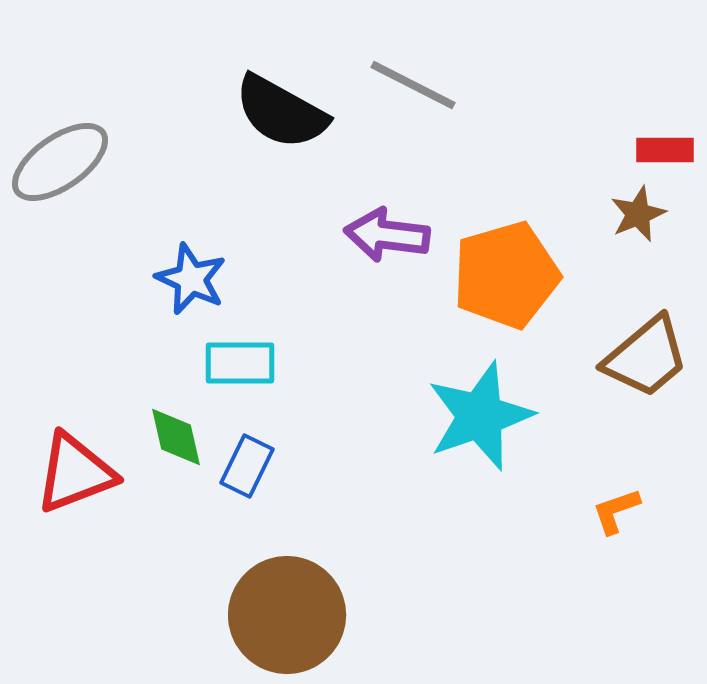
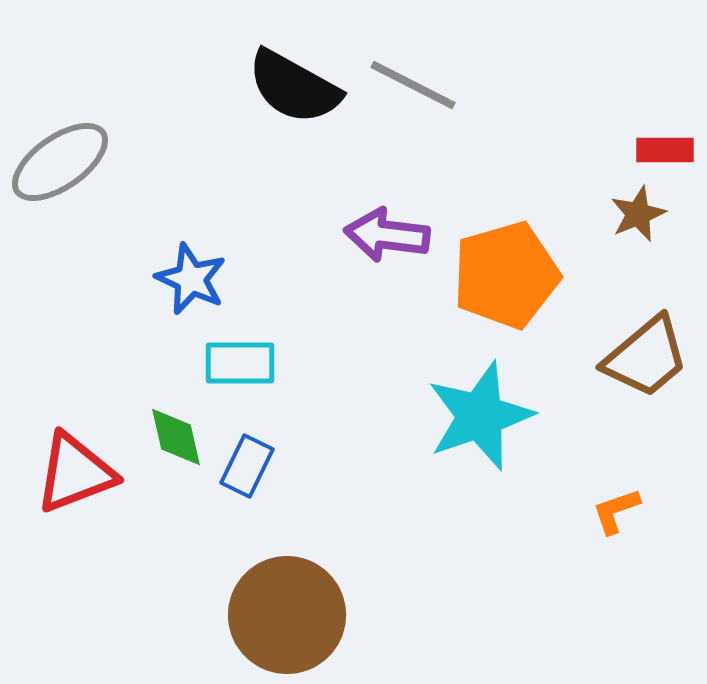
black semicircle: moved 13 px right, 25 px up
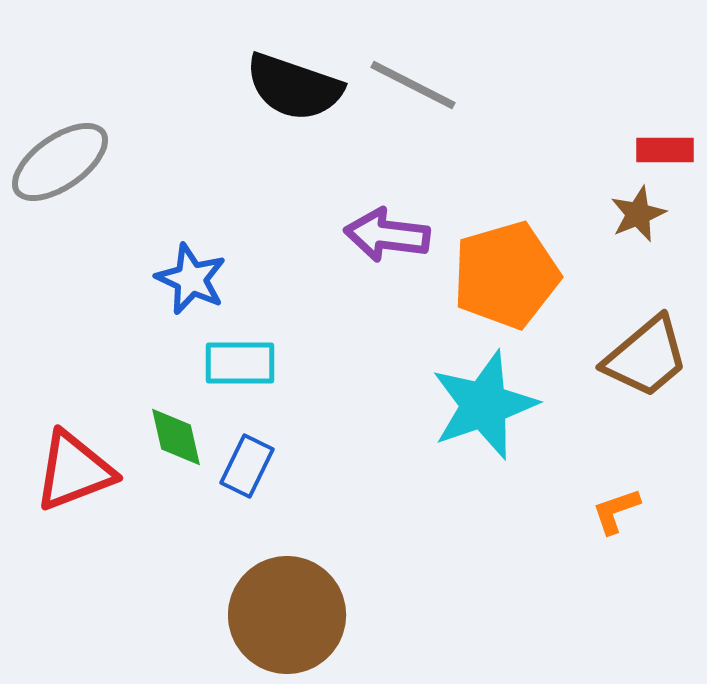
black semicircle: rotated 10 degrees counterclockwise
cyan star: moved 4 px right, 11 px up
red triangle: moved 1 px left, 2 px up
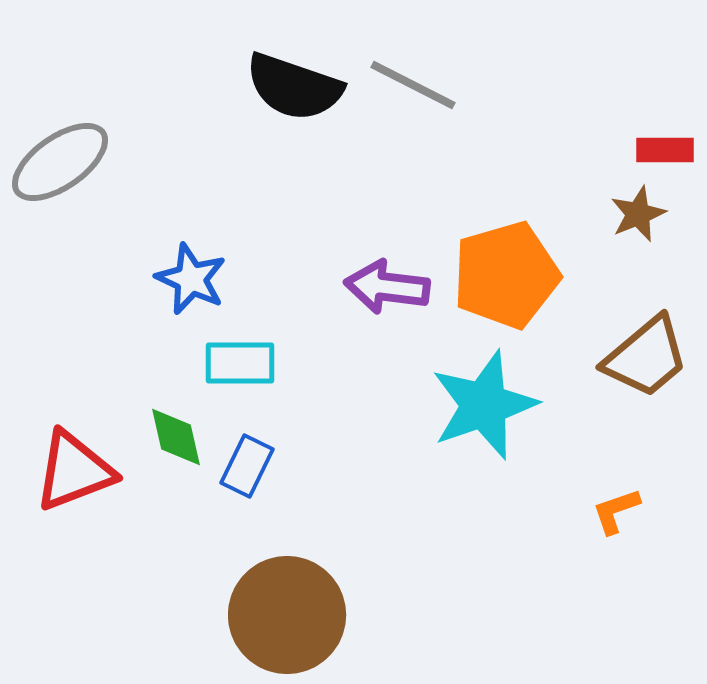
purple arrow: moved 52 px down
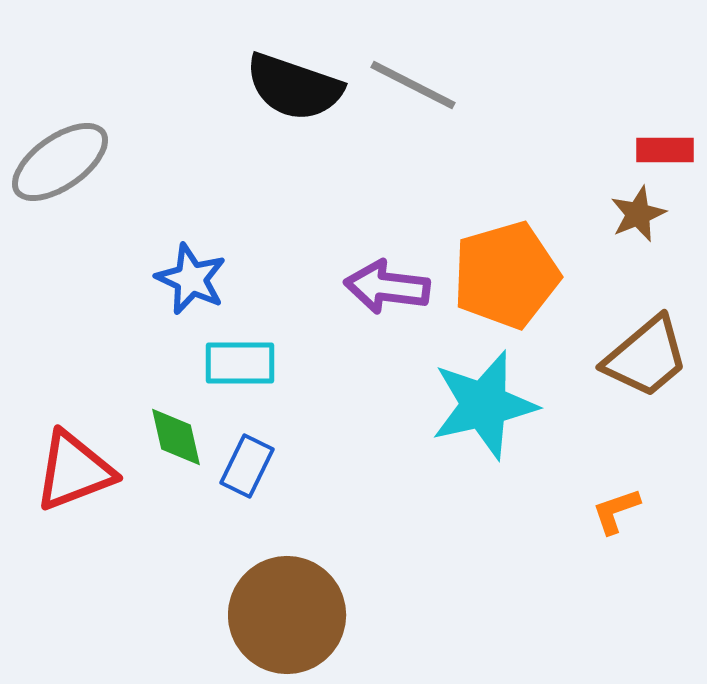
cyan star: rotated 6 degrees clockwise
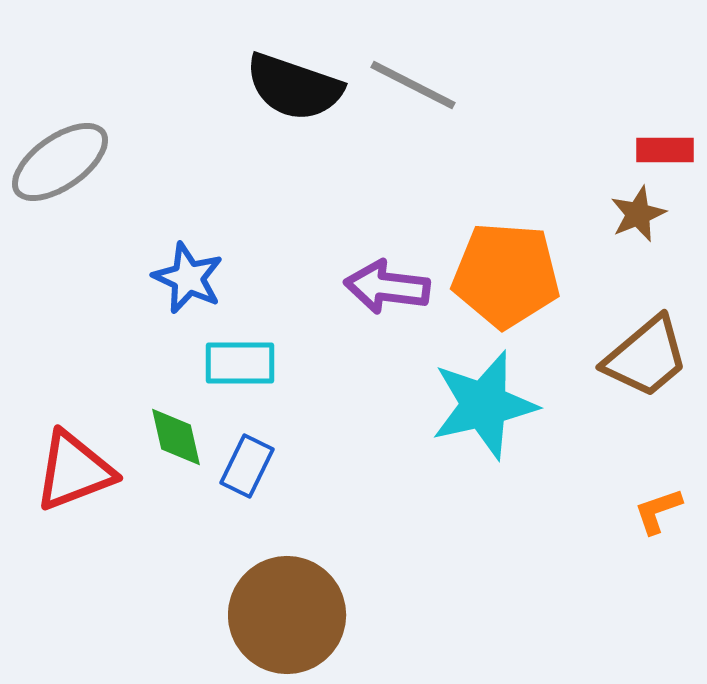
orange pentagon: rotated 20 degrees clockwise
blue star: moved 3 px left, 1 px up
orange L-shape: moved 42 px right
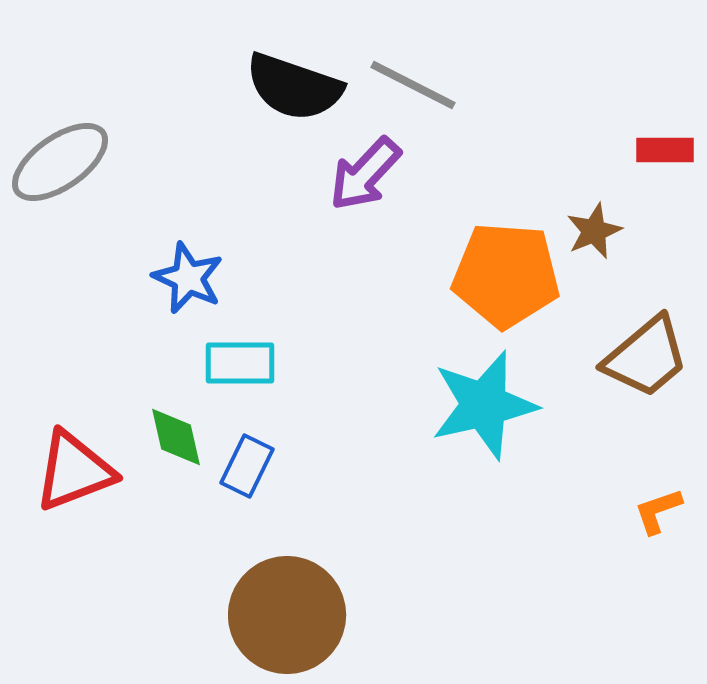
brown star: moved 44 px left, 17 px down
purple arrow: moved 22 px left, 113 px up; rotated 54 degrees counterclockwise
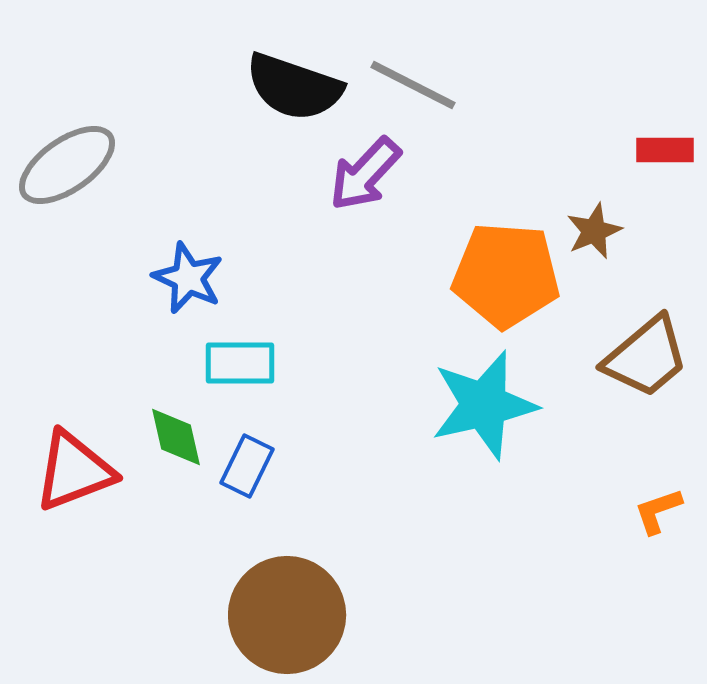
gray ellipse: moved 7 px right, 3 px down
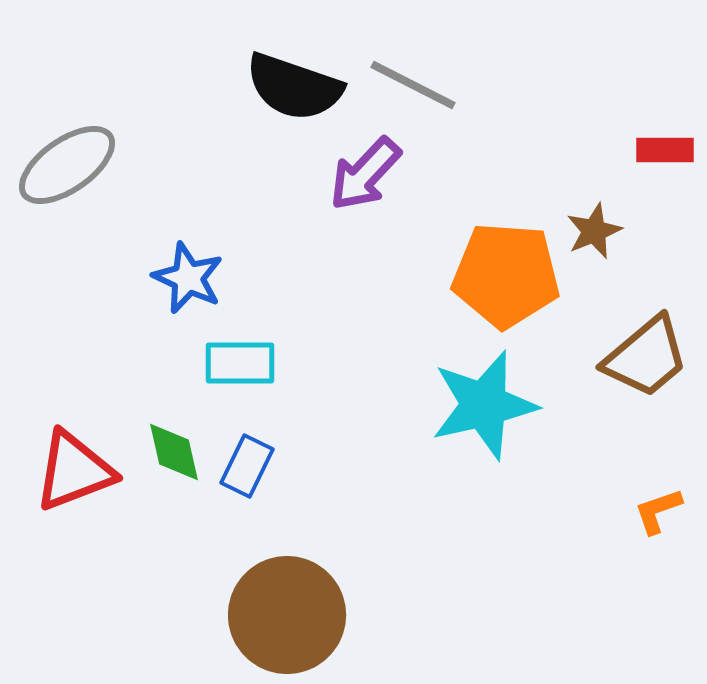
green diamond: moved 2 px left, 15 px down
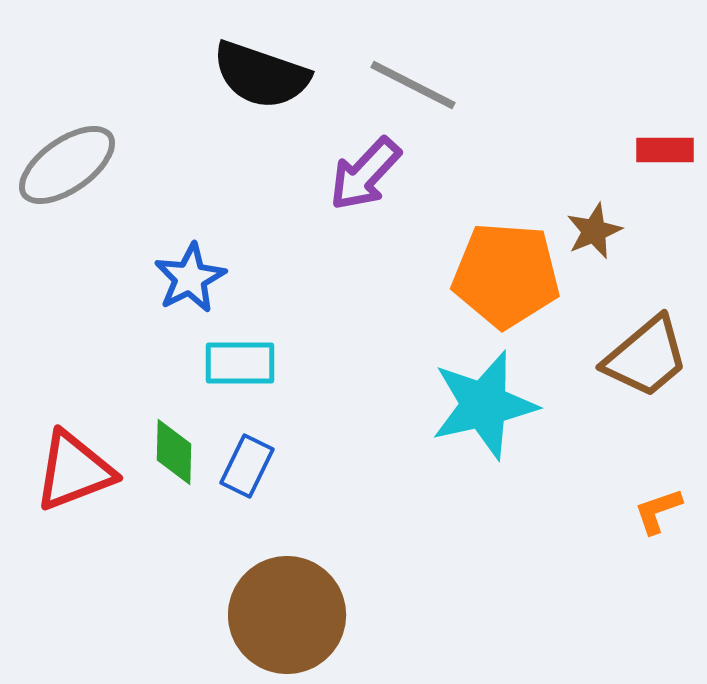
black semicircle: moved 33 px left, 12 px up
blue star: moved 2 px right; rotated 20 degrees clockwise
green diamond: rotated 14 degrees clockwise
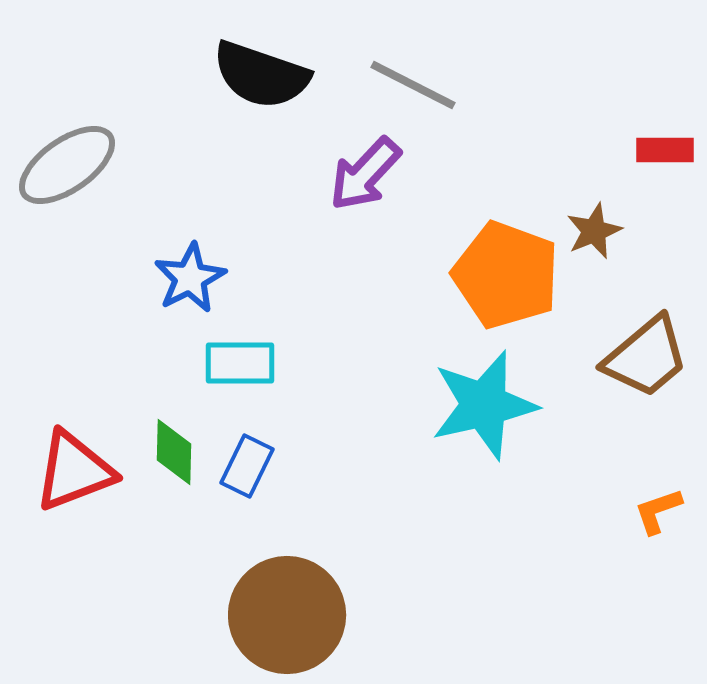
orange pentagon: rotated 16 degrees clockwise
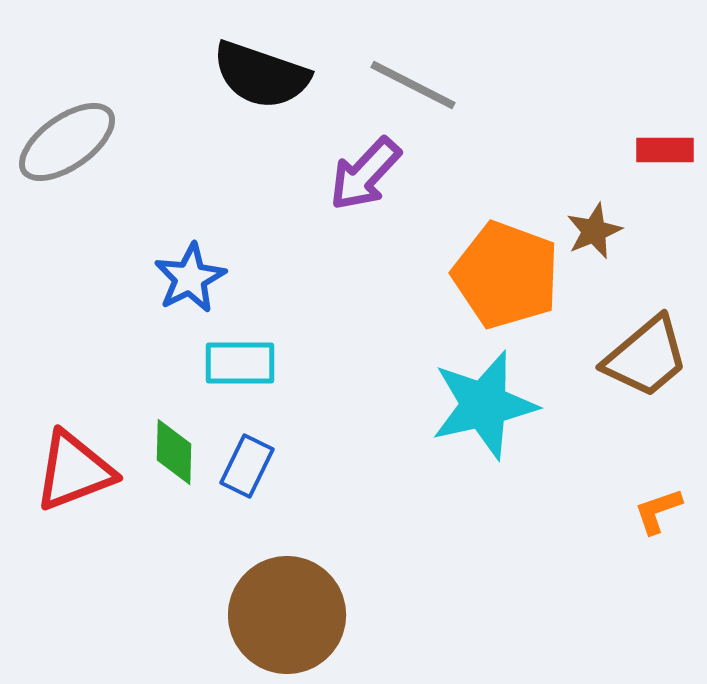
gray ellipse: moved 23 px up
